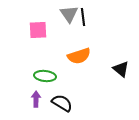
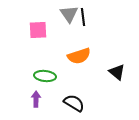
black triangle: moved 4 px left, 3 px down
black semicircle: moved 12 px right
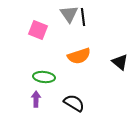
pink square: rotated 24 degrees clockwise
black triangle: moved 3 px right, 10 px up
green ellipse: moved 1 px left, 1 px down
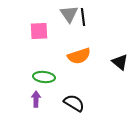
pink square: moved 1 px right, 1 px down; rotated 24 degrees counterclockwise
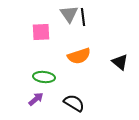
pink square: moved 2 px right, 1 px down
purple arrow: rotated 49 degrees clockwise
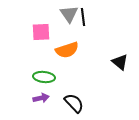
orange semicircle: moved 12 px left, 6 px up
purple arrow: moved 5 px right, 1 px up; rotated 28 degrees clockwise
black semicircle: rotated 15 degrees clockwise
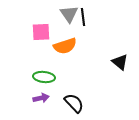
orange semicircle: moved 2 px left, 4 px up
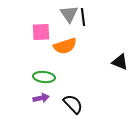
black triangle: rotated 18 degrees counterclockwise
black semicircle: moved 1 px left, 1 px down
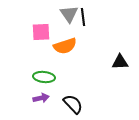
black triangle: rotated 24 degrees counterclockwise
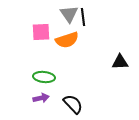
orange semicircle: moved 2 px right, 6 px up
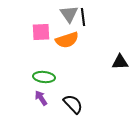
purple arrow: rotated 112 degrees counterclockwise
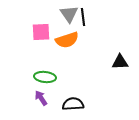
green ellipse: moved 1 px right
black semicircle: rotated 50 degrees counterclockwise
